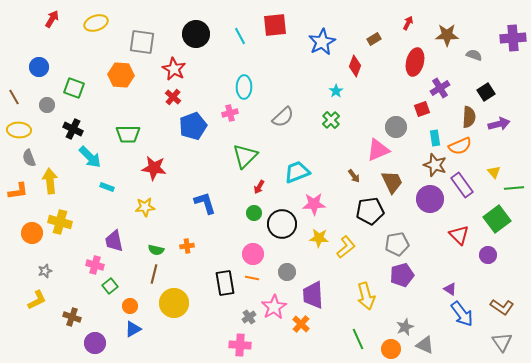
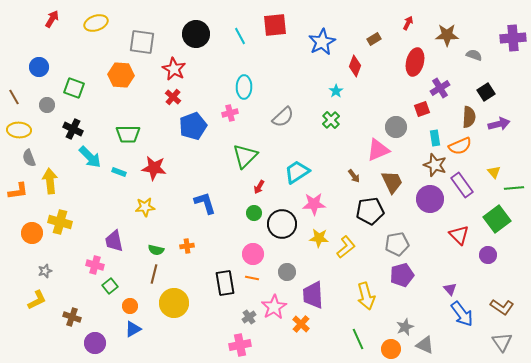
cyan trapezoid at (297, 172): rotated 12 degrees counterclockwise
cyan rectangle at (107, 187): moved 12 px right, 15 px up
purple triangle at (450, 289): rotated 16 degrees clockwise
pink cross at (240, 345): rotated 15 degrees counterclockwise
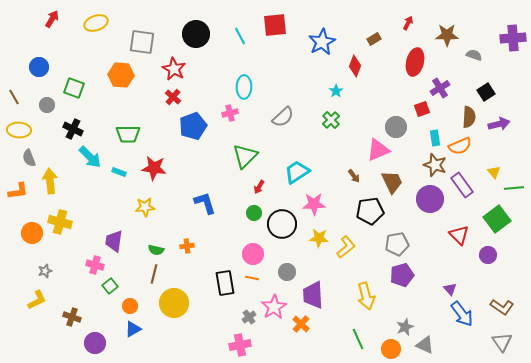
purple trapezoid at (114, 241): rotated 20 degrees clockwise
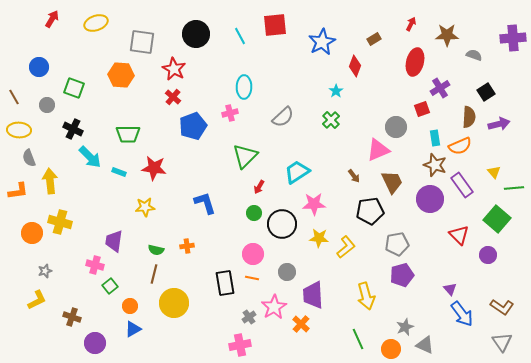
red arrow at (408, 23): moved 3 px right, 1 px down
green square at (497, 219): rotated 12 degrees counterclockwise
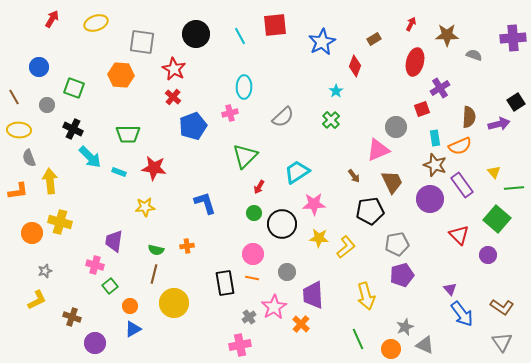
black square at (486, 92): moved 30 px right, 10 px down
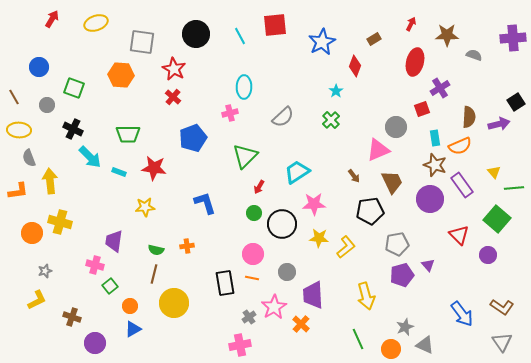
blue pentagon at (193, 126): moved 12 px down
purple triangle at (450, 289): moved 22 px left, 24 px up
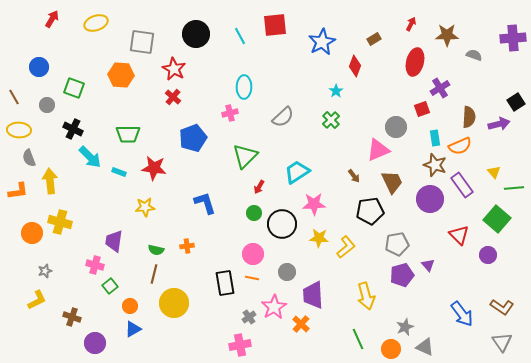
gray triangle at (425, 345): moved 2 px down
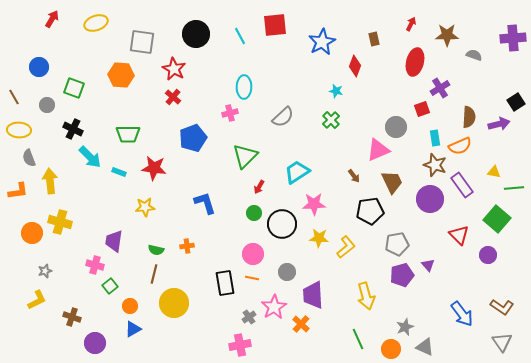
brown rectangle at (374, 39): rotated 72 degrees counterclockwise
cyan star at (336, 91): rotated 24 degrees counterclockwise
yellow triangle at (494, 172): rotated 40 degrees counterclockwise
